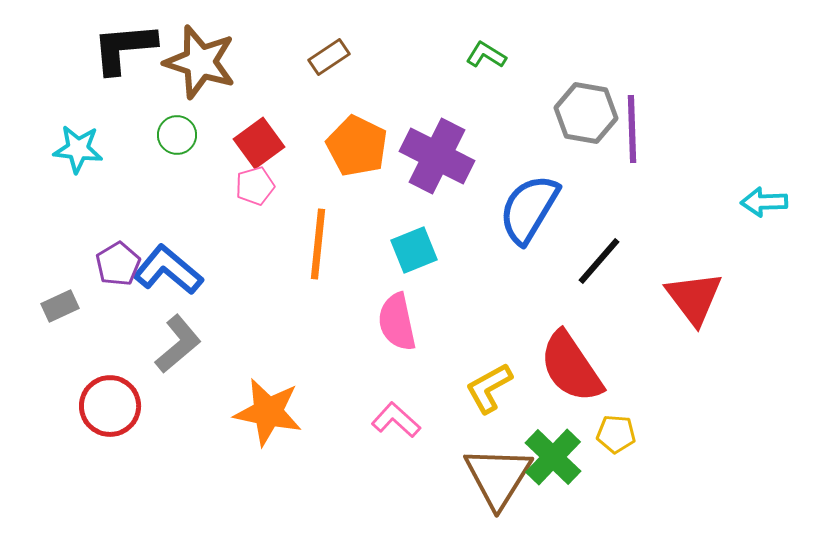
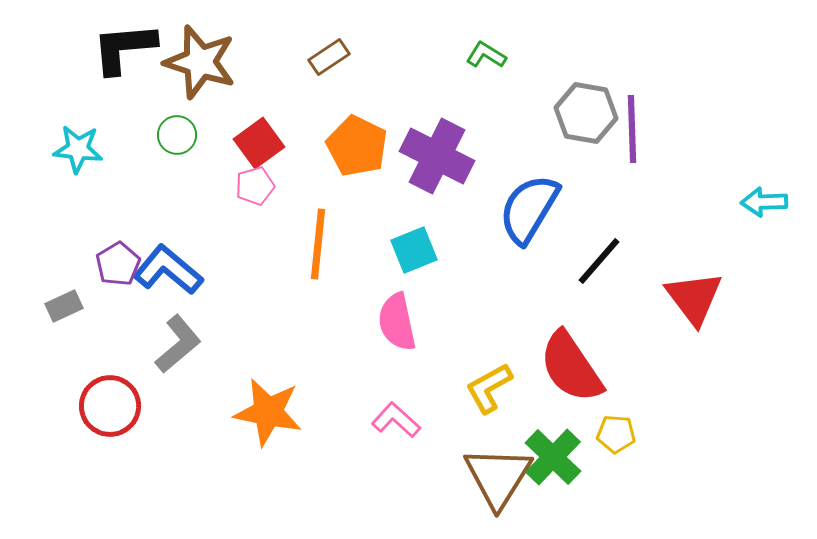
gray rectangle: moved 4 px right
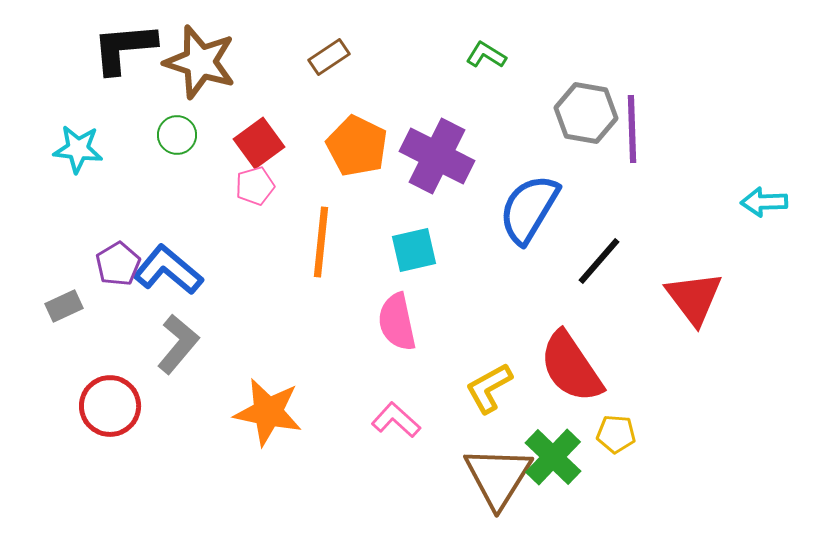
orange line: moved 3 px right, 2 px up
cyan square: rotated 9 degrees clockwise
gray L-shape: rotated 10 degrees counterclockwise
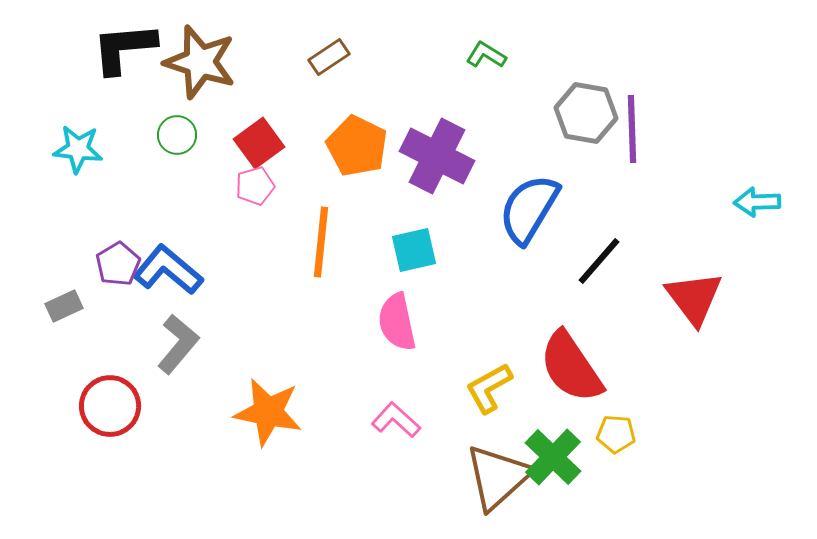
cyan arrow: moved 7 px left
brown triangle: rotated 16 degrees clockwise
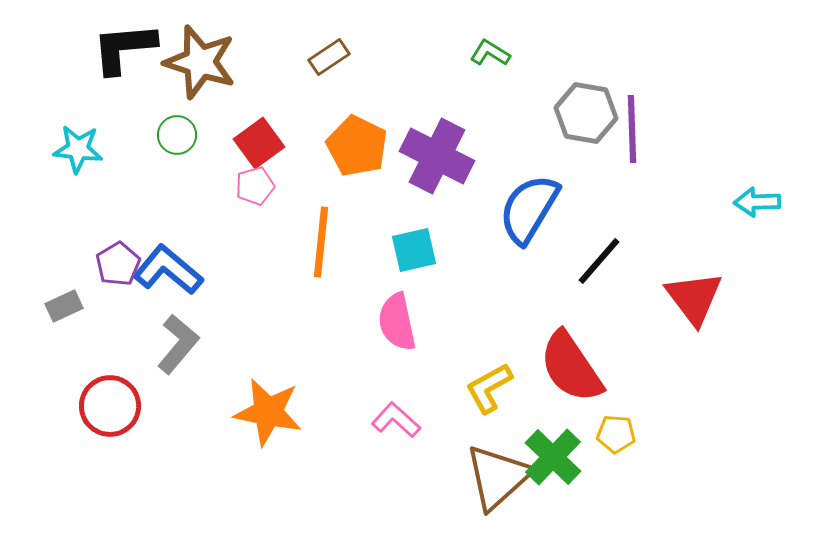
green L-shape: moved 4 px right, 2 px up
